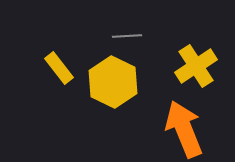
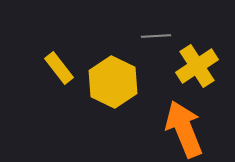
gray line: moved 29 px right
yellow cross: moved 1 px right
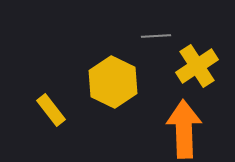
yellow rectangle: moved 8 px left, 42 px down
orange arrow: rotated 20 degrees clockwise
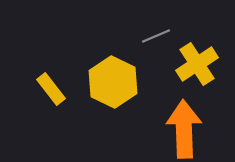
gray line: rotated 20 degrees counterclockwise
yellow cross: moved 2 px up
yellow rectangle: moved 21 px up
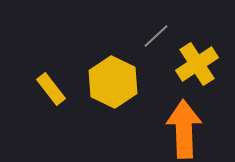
gray line: rotated 20 degrees counterclockwise
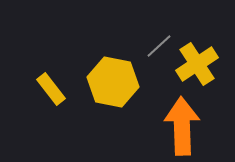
gray line: moved 3 px right, 10 px down
yellow hexagon: rotated 15 degrees counterclockwise
orange arrow: moved 2 px left, 3 px up
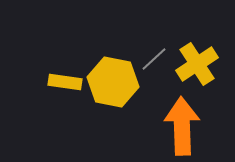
gray line: moved 5 px left, 13 px down
yellow rectangle: moved 14 px right, 7 px up; rotated 44 degrees counterclockwise
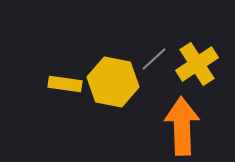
yellow rectangle: moved 2 px down
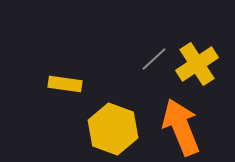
yellow hexagon: moved 47 px down; rotated 9 degrees clockwise
orange arrow: moved 1 px left, 1 px down; rotated 20 degrees counterclockwise
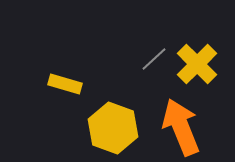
yellow cross: rotated 12 degrees counterclockwise
yellow rectangle: rotated 8 degrees clockwise
yellow hexagon: moved 1 px up
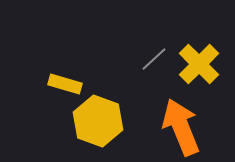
yellow cross: moved 2 px right
yellow hexagon: moved 15 px left, 7 px up
